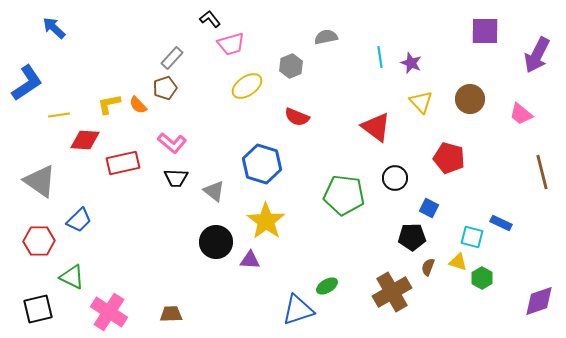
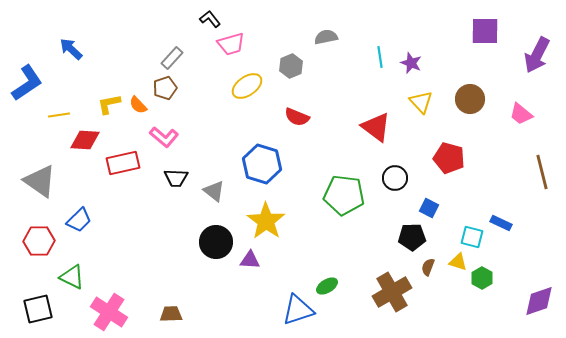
blue arrow at (54, 28): moved 17 px right, 21 px down
pink L-shape at (172, 143): moved 8 px left, 6 px up
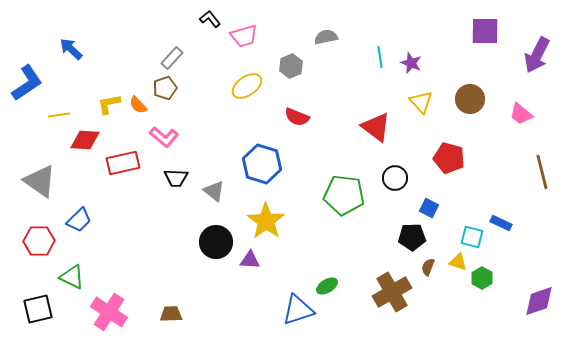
pink trapezoid at (231, 44): moved 13 px right, 8 px up
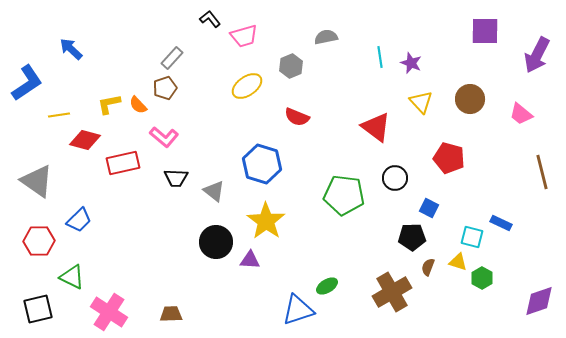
red diamond at (85, 140): rotated 12 degrees clockwise
gray triangle at (40, 181): moved 3 px left
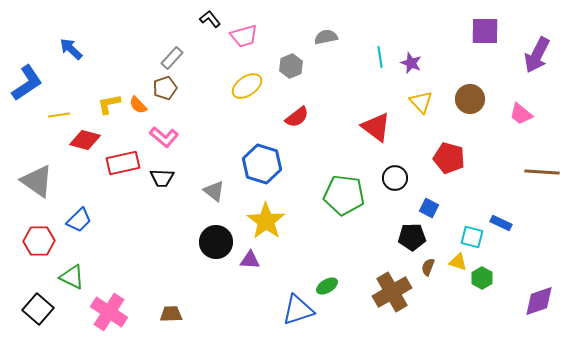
red semicircle at (297, 117): rotated 60 degrees counterclockwise
brown line at (542, 172): rotated 72 degrees counterclockwise
black trapezoid at (176, 178): moved 14 px left
black square at (38, 309): rotated 36 degrees counterclockwise
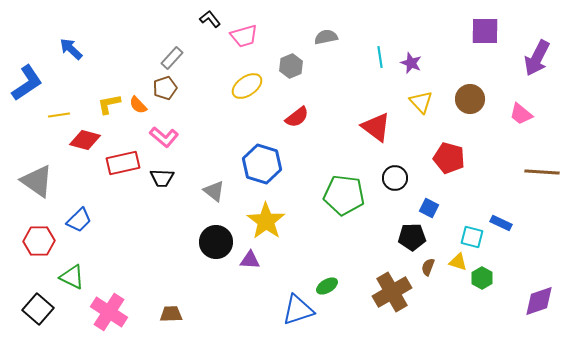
purple arrow at (537, 55): moved 3 px down
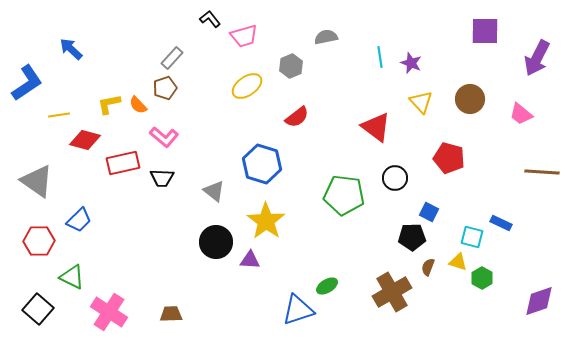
blue square at (429, 208): moved 4 px down
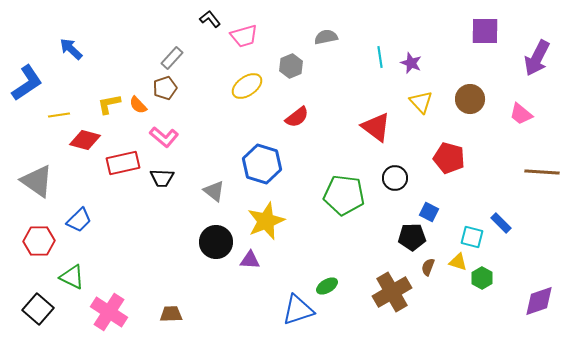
yellow star at (266, 221): rotated 15 degrees clockwise
blue rectangle at (501, 223): rotated 20 degrees clockwise
